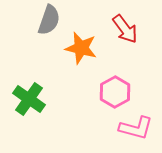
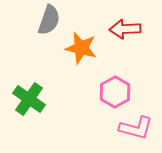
red arrow: rotated 124 degrees clockwise
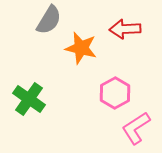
gray semicircle: rotated 12 degrees clockwise
pink hexagon: moved 1 px down
pink L-shape: rotated 132 degrees clockwise
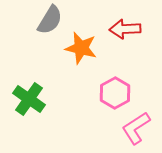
gray semicircle: moved 1 px right
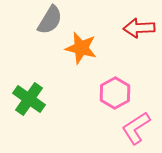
red arrow: moved 14 px right, 1 px up
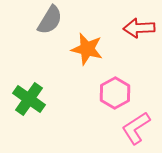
orange star: moved 6 px right, 1 px down
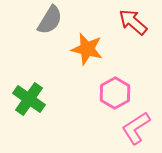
red arrow: moved 6 px left, 6 px up; rotated 44 degrees clockwise
